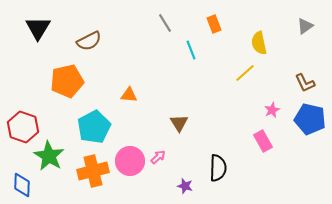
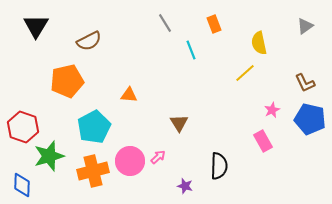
black triangle: moved 2 px left, 2 px up
green star: rotated 24 degrees clockwise
black semicircle: moved 1 px right, 2 px up
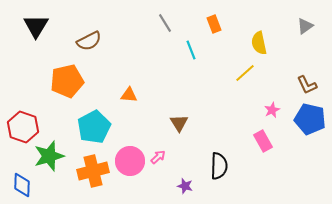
brown L-shape: moved 2 px right, 2 px down
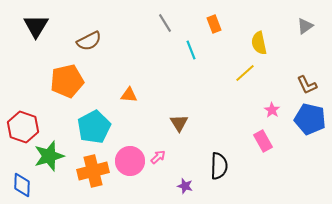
pink star: rotated 14 degrees counterclockwise
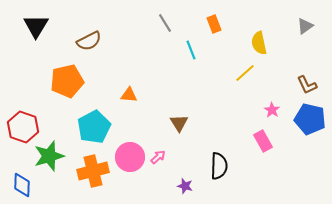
pink circle: moved 4 px up
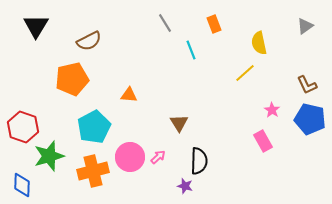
orange pentagon: moved 5 px right, 2 px up
black semicircle: moved 20 px left, 5 px up
